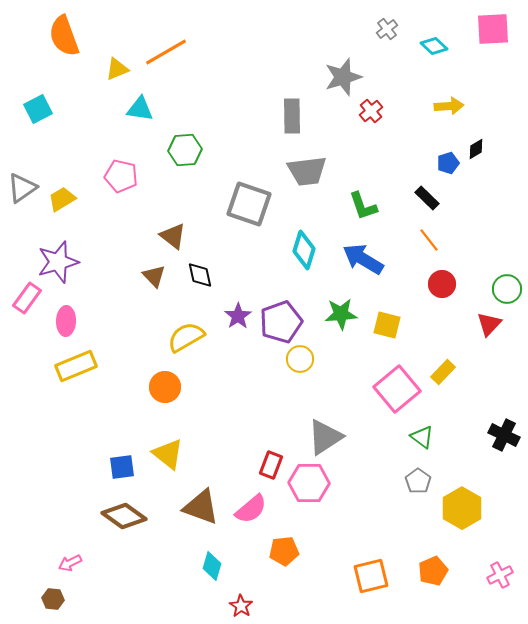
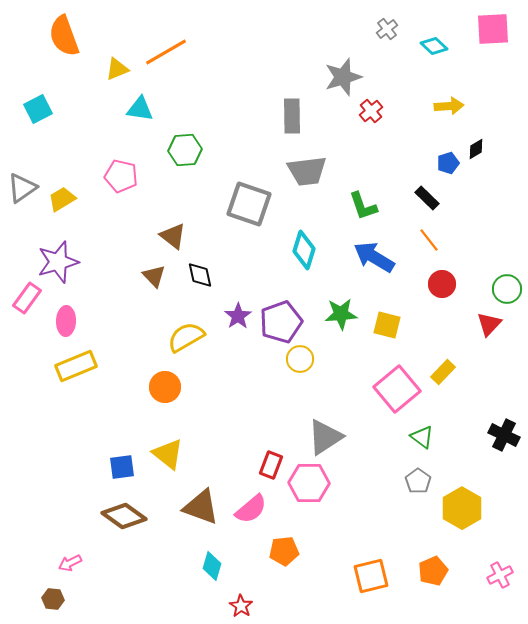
blue arrow at (363, 259): moved 11 px right, 2 px up
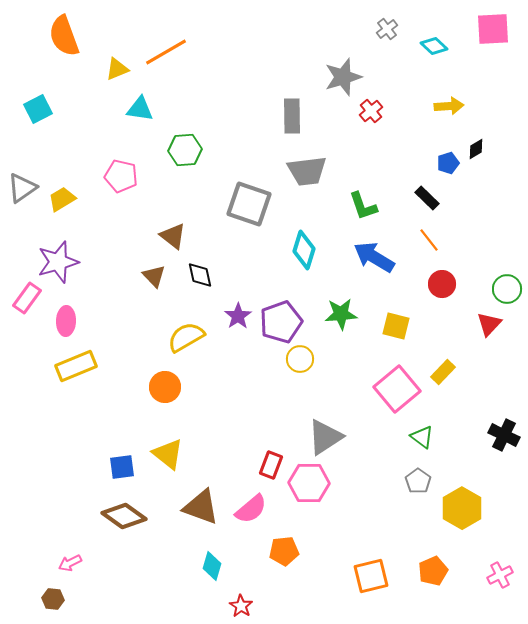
yellow square at (387, 325): moved 9 px right, 1 px down
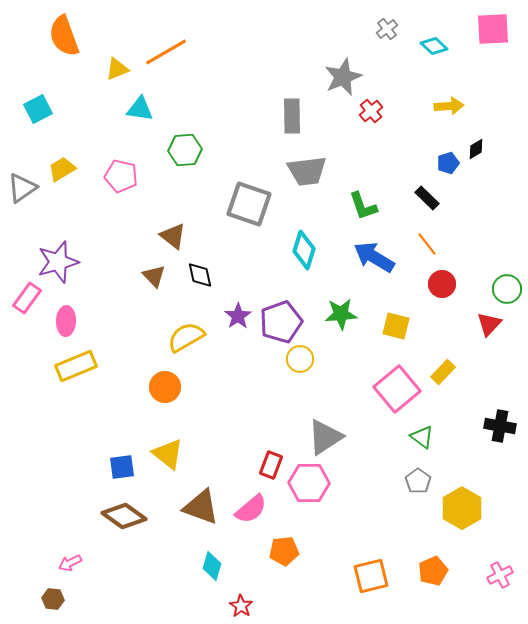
gray star at (343, 77): rotated 6 degrees counterclockwise
yellow trapezoid at (62, 199): moved 30 px up
orange line at (429, 240): moved 2 px left, 4 px down
black cross at (504, 435): moved 4 px left, 9 px up; rotated 16 degrees counterclockwise
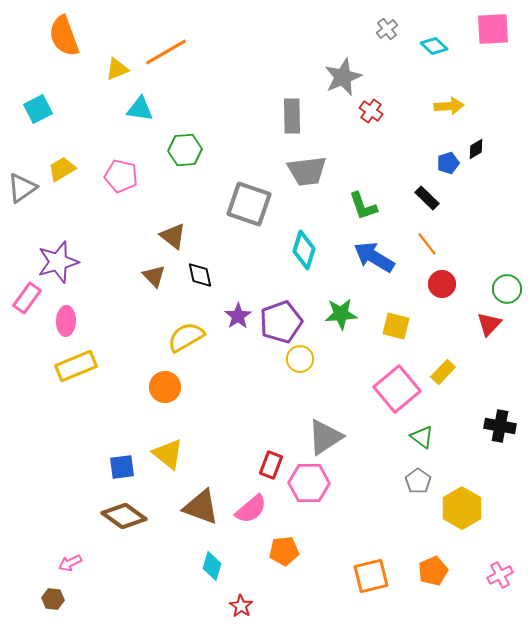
red cross at (371, 111): rotated 15 degrees counterclockwise
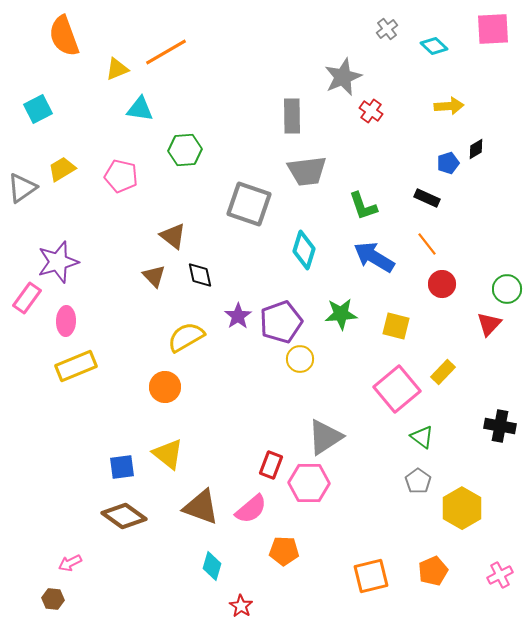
black rectangle at (427, 198): rotated 20 degrees counterclockwise
orange pentagon at (284, 551): rotated 8 degrees clockwise
